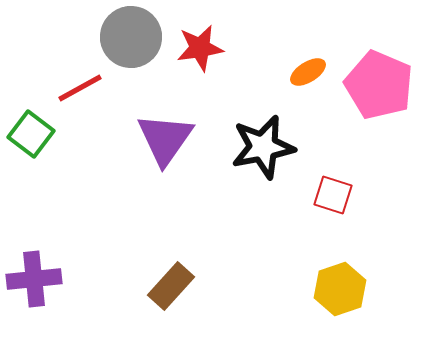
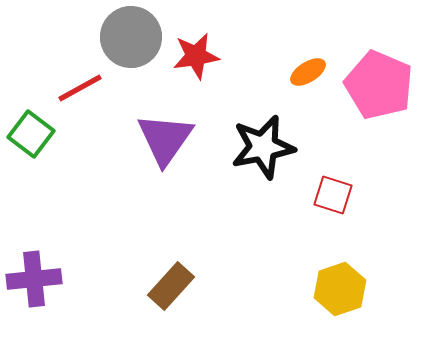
red star: moved 4 px left, 8 px down
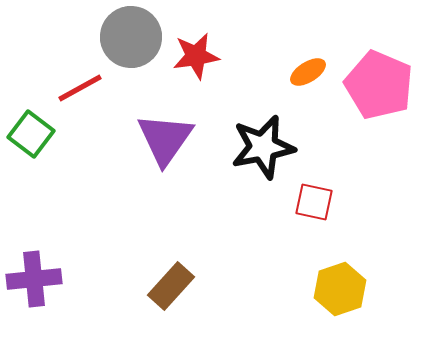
red square: moved 19 px left, 7 px down; rotated 6 degrees counterclockwise
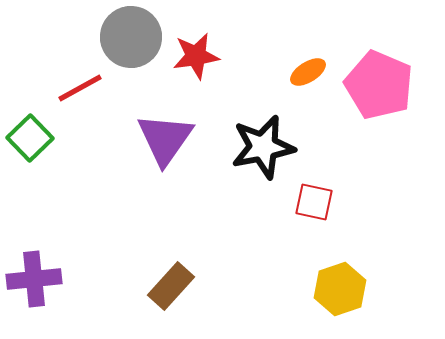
green square: moved 1 px left, 4 px down; rotated 9 degrees clockwise
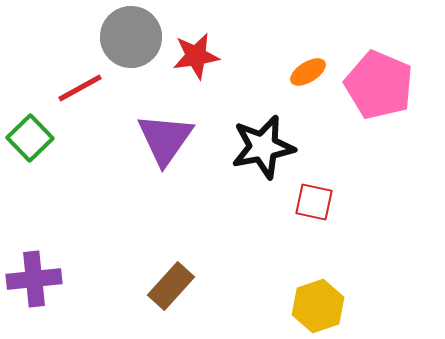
yellow hexagon: moved 22 px left, 17 px down
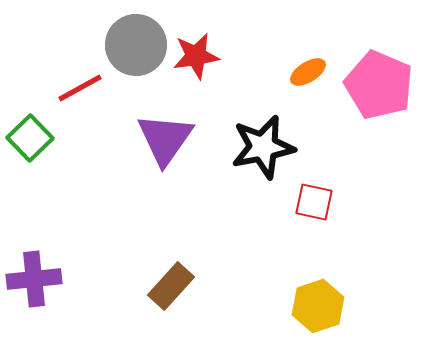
gray circle: moved 5 px right, 8 px down
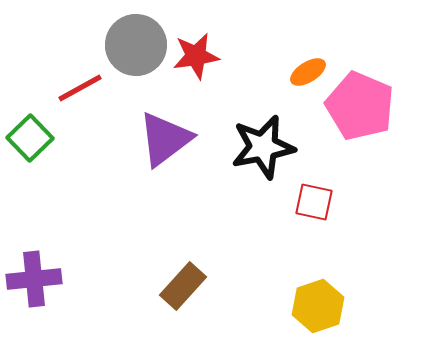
pink pentagon: moved 19 px left, 21 px down
purple triangle: rotated 18 degrees clockwise
brown rectangle: moved 12 px right
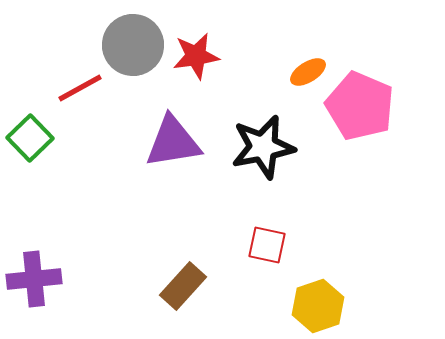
gray circle: moved 3 px left
purple triangle: moved 8 px right, 3 px down; rotated 28 degrees clockwise
red square: moved 47 px left, 43 px down
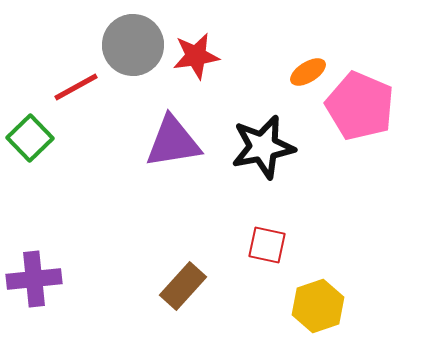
red line: moved 4 px left, 1 px up
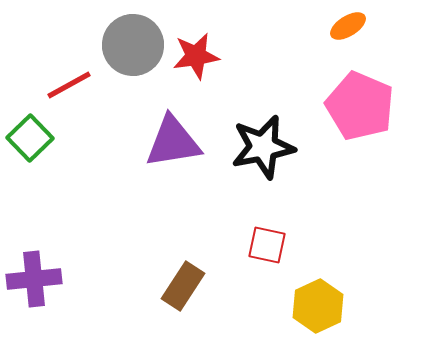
orange ellipse: moved 40 px right, 46 px up
red line: moved 7 px left, 2 px up
brown rectangle: rotated 9 degrees counterclockwise
yellow hexagon: rotated 6 degrees counterclockwise
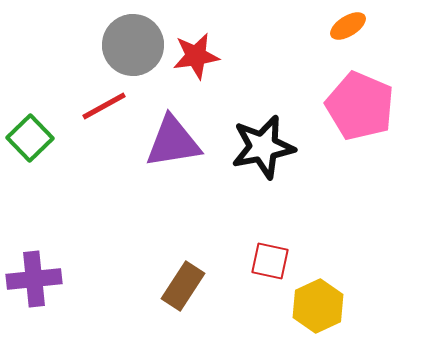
red line: moved 35 px right, 21 px down
red square: moved 3 px right, 16 px down
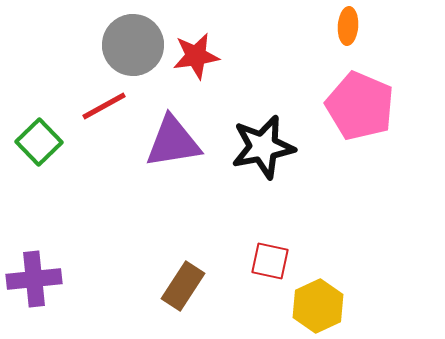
orange ellipse: rotated 54 degrees counterclockwise
green square: moved 9 px right, 4 px down
